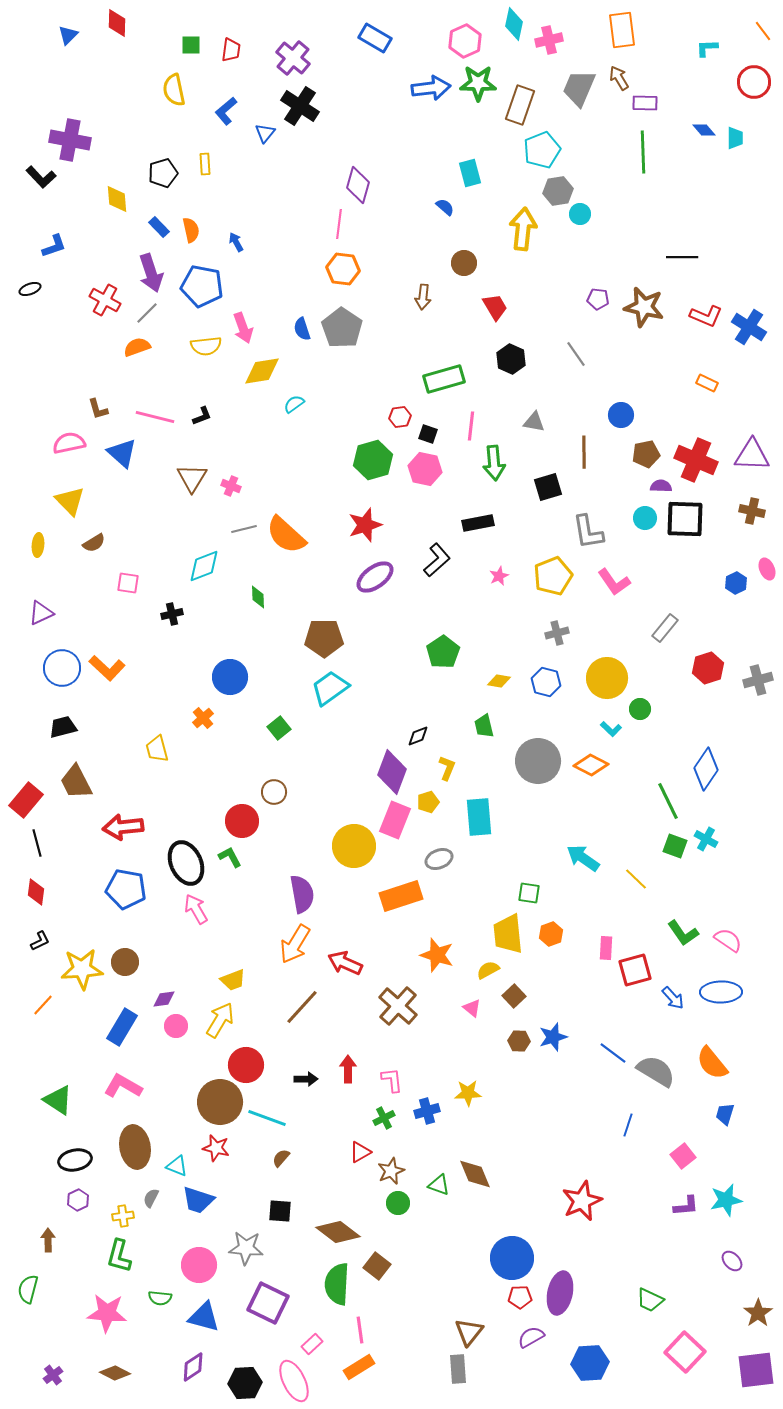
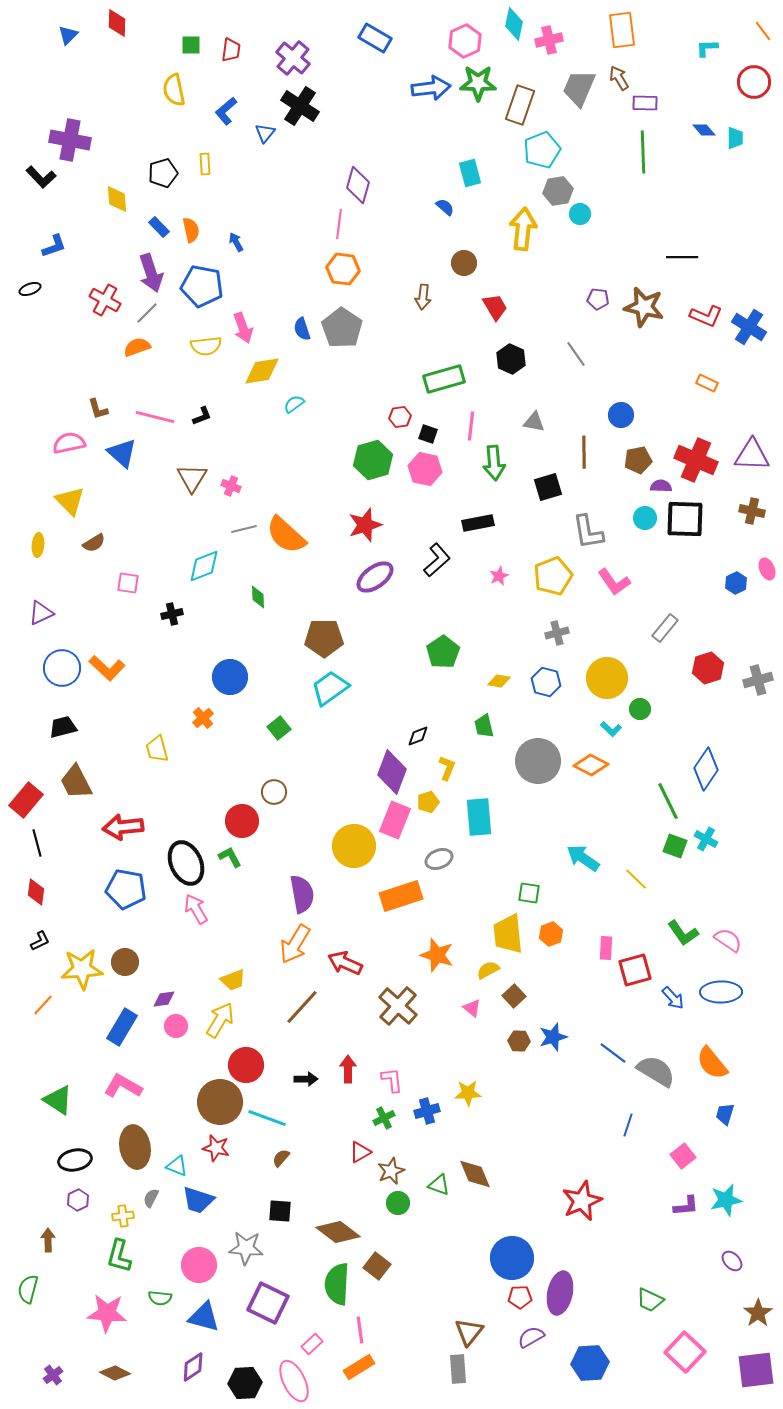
brown pentagon at (646, 454): moved 8 px left, 6 px down
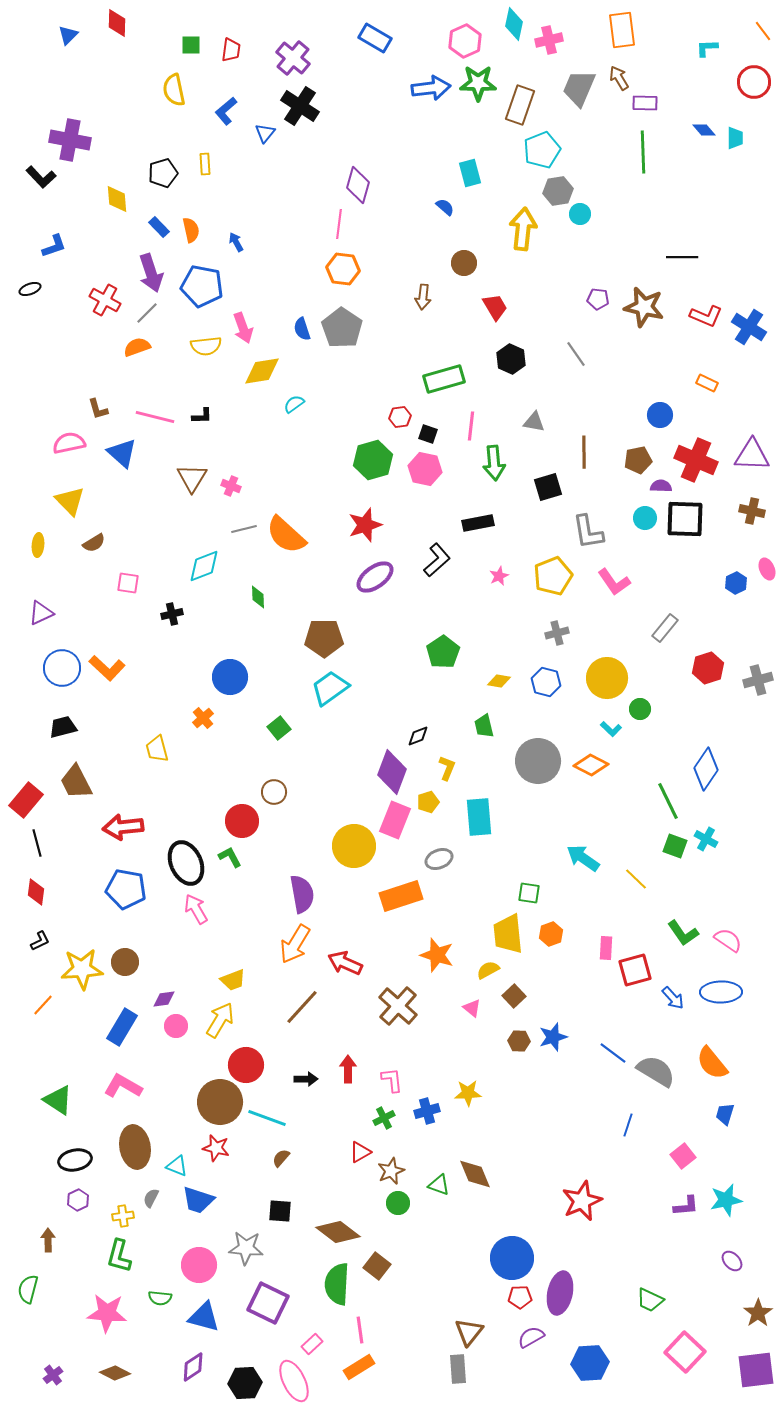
blue circle at (621, 415): moved 39 px right
black L-shape at (202, 416): rotated 20 degrees clockwise
